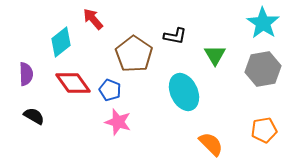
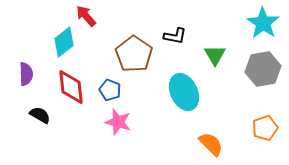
red arrow: moved 7 px left, 3 px up
cyan diamond: moved 3 px right
red diamond: moved 2 px left, 4 px down; rotated 30 degrees clockwise
black semicircle: moved 6 px right, 1 px up
orange pentagon: moved 1 px right, 2 px up; rotated 10 degrees counterclockwise
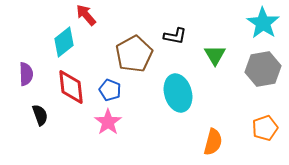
red arrow: moved 1 px up
brown pentagon: rotated 9 degrees clockwise
cyan ellipse: moved 6 px left, 1 px down; rotated 9 degrees clockwise
black semicircle: rotated 40 degrees clockwise
pink star: moved 10 px left; rotated 20 degrees clockwise
orange semicircle: moved 2 px right, 2 px up; rotated 60 degrees clockwise
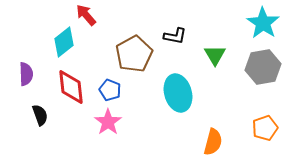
gray hexagon: moved 2 px up
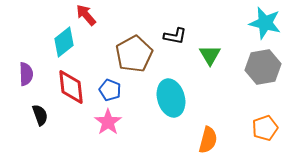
cyan star: moved 2 px right; rotated 20 degrees counterclockwise
green triangle: moved 5 px left
cyan ellipse: moved 7 px left, 5 px down
orange semicircle: moved 5 px left, 2 px up
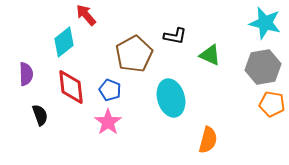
green triangle: rotated 35 degrees counterclockwise
orange pentagon: moved 7 px right, 24 px up; rotated 30 degrees clockwise
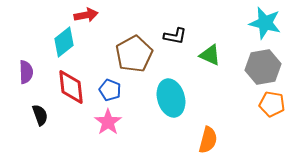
red arrow: rotated 120 degrees clockwise
purple semicircle: moved 2 px up
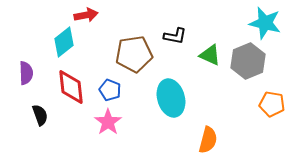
brown pentagon: rotated 21 degrees clockwise
gray hexagon: moved 15 px left, 6 px up; rotated 12 degrees counterclockwise
purple semicircle: moved 1 px down
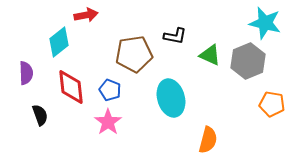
cyan diamond: moved 5 px left
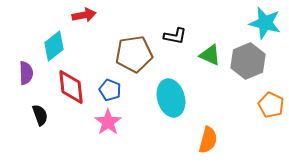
red arrow: moved 2 px left
cyan diamond: moved 5 px left, 4 px down
orange pentagon: moved 1 px left, 1 px down; rotated 15 degrees clockwise
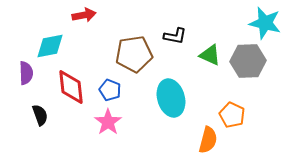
cyan diamond: moved 4 px left; rotated 28 degrees clockwise
gray hexagon: rotated 20 degrees clockwise
orange pentagon: moved 39 px left, 10 px down
